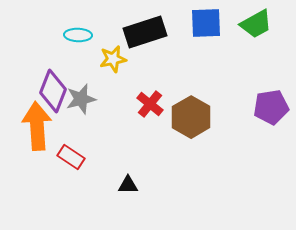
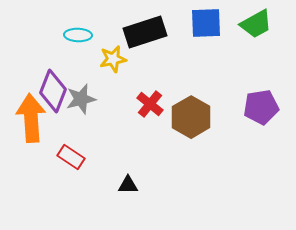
purple pentagon: moved 10 px left
orange arrow: moved 6 px left, 8 px up
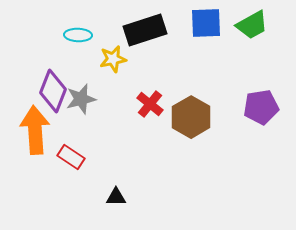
green trapezoid: moved 4 px left, 1 px down
black rectangle: moved 2 px up
orange arrow: moved 4 px right, 12 px down
black triangle: moved 12 px left, 12 px down
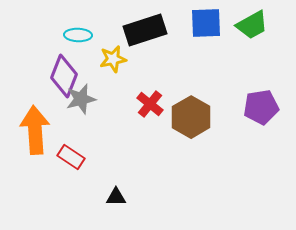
purple diamond: moved 11 px right, 15 px up
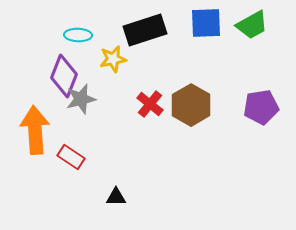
brown hexagon: moved 12 px up
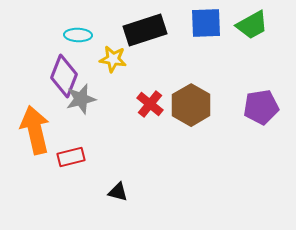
yellow star: rotated 20 degrees clockwise
orange arrow: rotated 9 degrees counterclockwise
red rectangle: rotated 48 degrees counterclockwise
black triangle: moved 2 px right, 5 px up; rotated 15 degrees clockwise
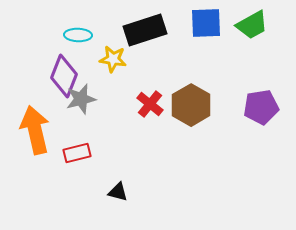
red rectangle: moved 6 px right, 4 px up
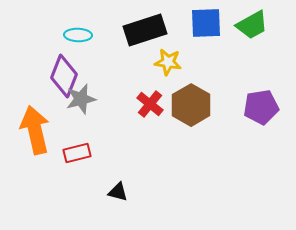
yellow star: moved 55 px right, 3 px down
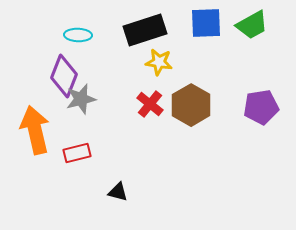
yellow star: moved 9 px left
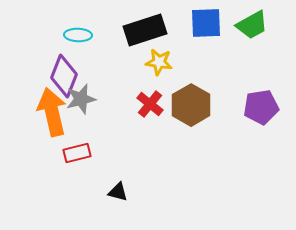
orange arrow: moved 17 px right, 18 px up
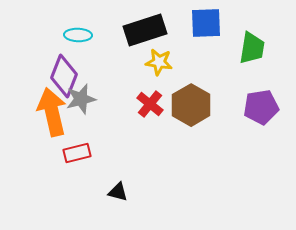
green trapezoid: moved 23 px down; rotated 52 degrees counterclockwise
